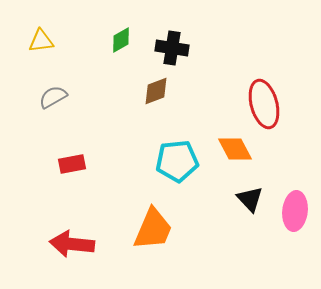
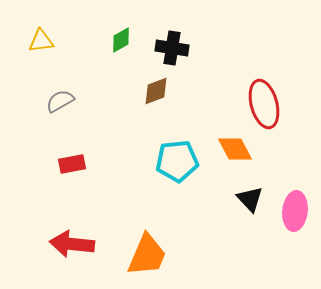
gray semicircle: moved 7 px right, 4 px down
orange trapezoid: moved 6 px left, 26 px down
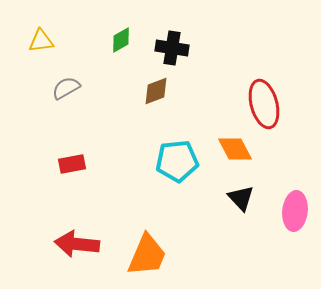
gray semicircle: moved 6 px right, 13 px up
black triangle: moved 9 px left, 1 px up
red arrow: moved 5 px right
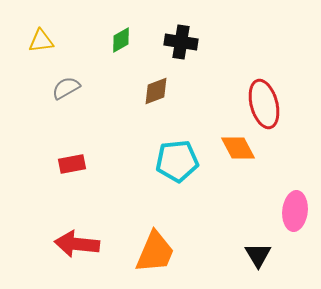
black cross: moved 9 px right, 6 px up
orange diamond: moved 3 px right, 1 px up
black triangle: moved 17 px right, 57 px down; rotated 12 degrees clockwise
orange trapezoid: moved 8 px right, 3 px up
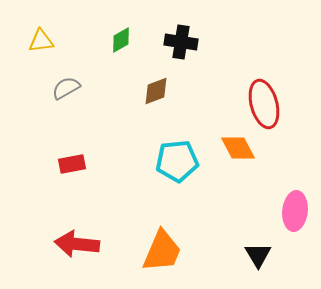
orange trapezoid: moved 7 px right, 1 px up
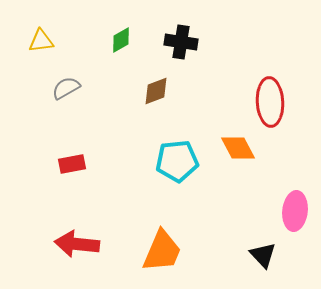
red ellipse: moved 6 px right, 2 px up; rotated 12 degrees clockwise
black triangle: moved 5 px right; rotated 12 degrees counterclockwise
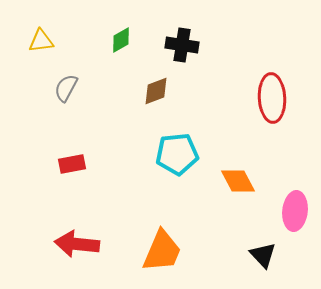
black cross: moved 1 px right, 3 px down
gray semicircle: rotated 32 degrees counterclockwise
red ellipse: moved 2 px right, 4 px up
orange diamond: moved 33 px down
cyan pentagon: moved 7 px up
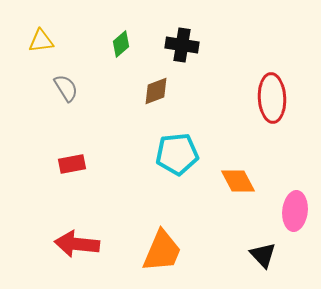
green diamond: moved 4 px down; rotated 12 degrees counterclockwise
gray semicircle: rotated 120 degrees clockwise
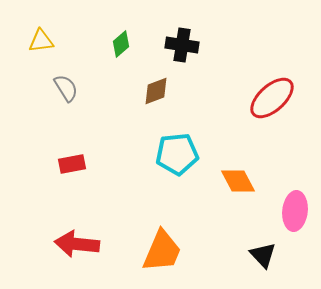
red ellipse: rotated 51 degrees clockwise
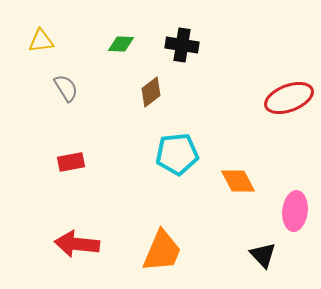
green diamond: rotated 44 degrees clockwise
brown diamond: moved 5 px left, 1 px down; rotated 16 degrees counterclockwise
red ellipse: moved 17 px right; rotated 21 degrees clockwise
red rectangle: moved 1 px left, 2 px up
